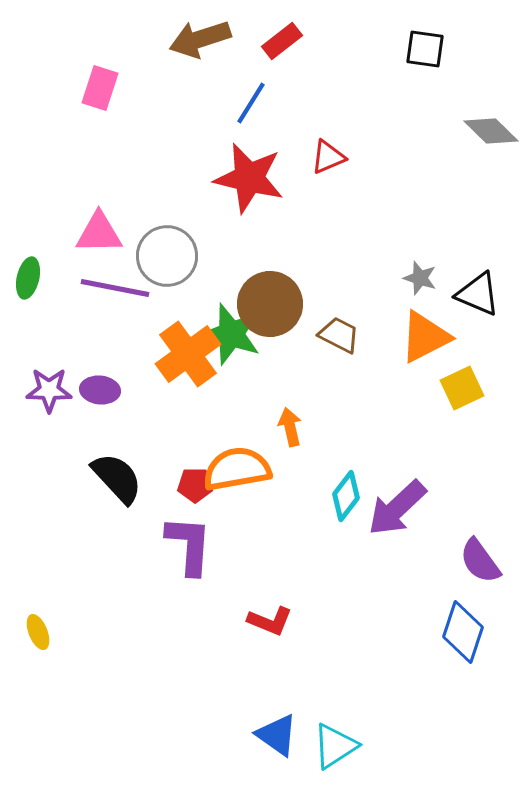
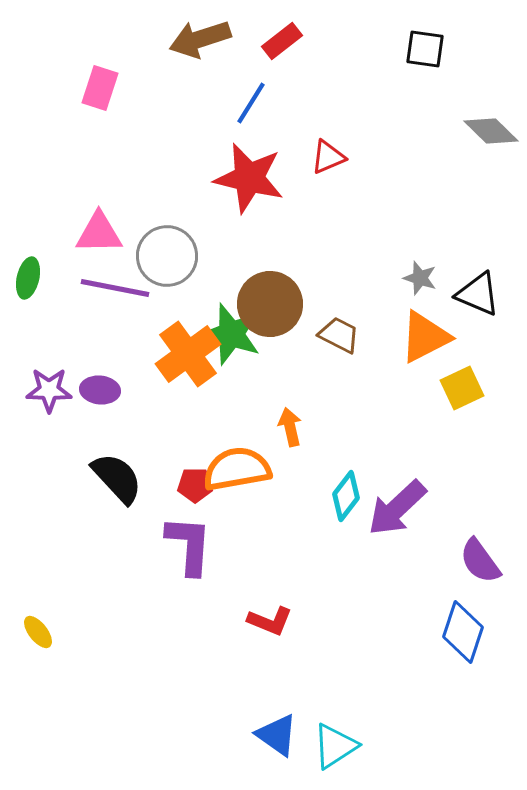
yellow ellipse: rotated 16 degrees counterclockwise
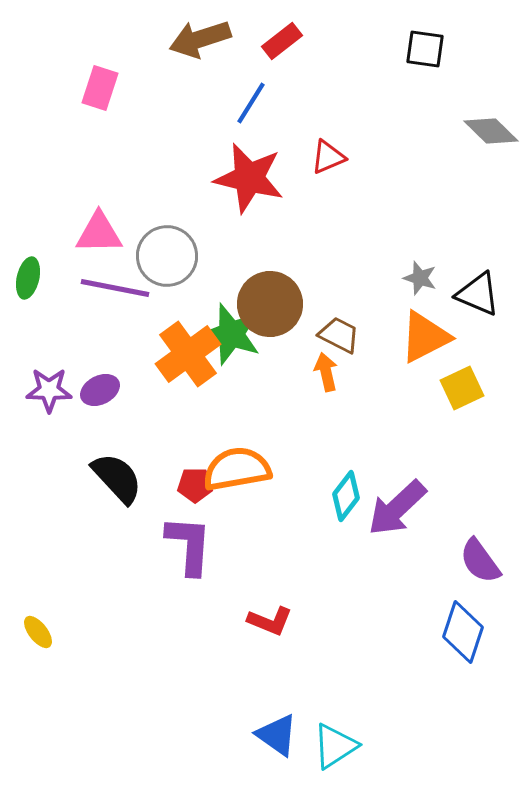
purple ellipse: rotated 33 degrees counterclockwise
orange arrow: moved 36 px right, 55 px up
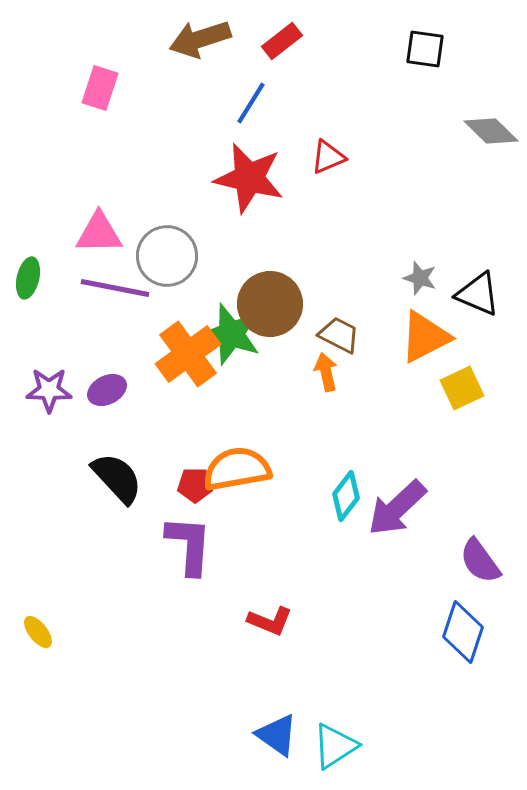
purple ellipse: moved 7 px right
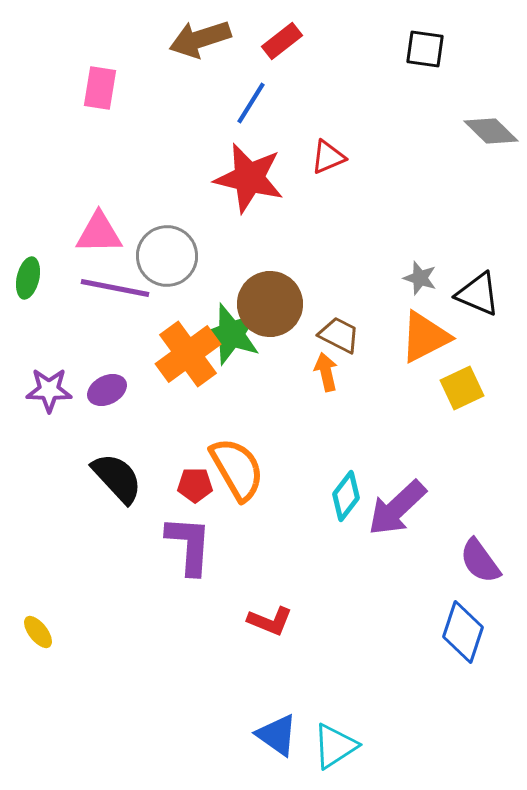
pink rectangle: rotated 9 degrees counterclockwise
orange semicircle: rotated 70 degrees clockwise
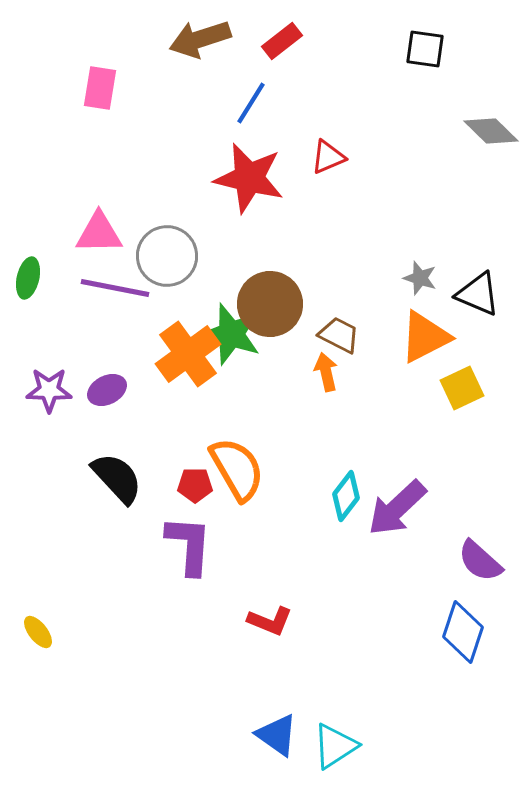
purple semicircle: rotated 12 degrees counterclockwise
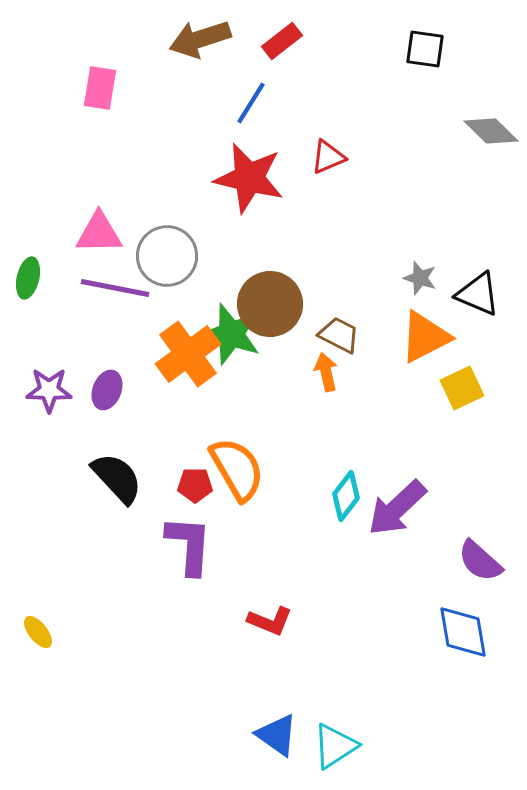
purple ellipse: rotated 42 degrees counterclockwise
blue diamond: rotated 28 degrees counterclockwise
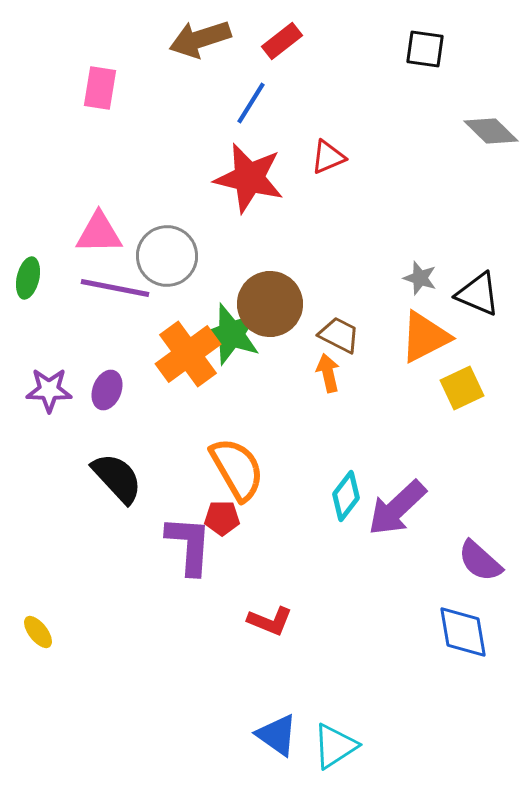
orange arrow: moved 2 px right, 1 px down
red pentagon: moved 27 px right, 33 px down
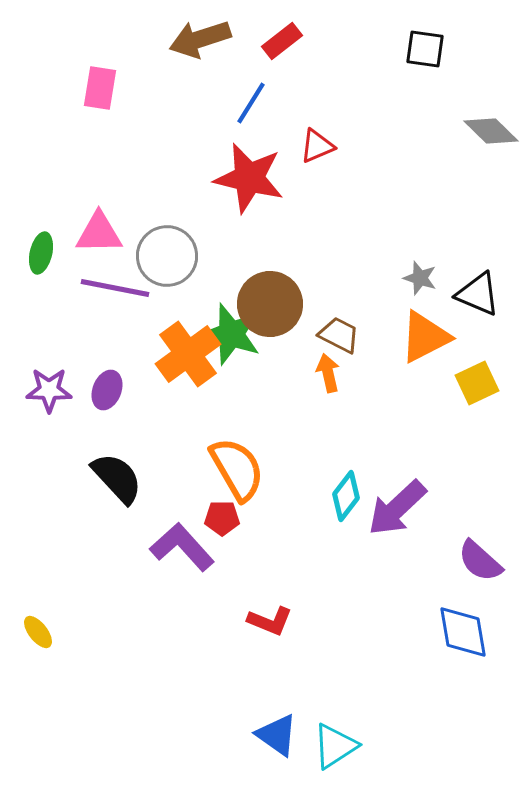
red triangle: moved 11 px left, 11 px up
green ellipse: moved 13 px right, 25 px up
yellow square: moved 15 px right, 5 px up
purple L-shape: moved 7 px left, 2 px down; rotated 46 degrees counterclockwise
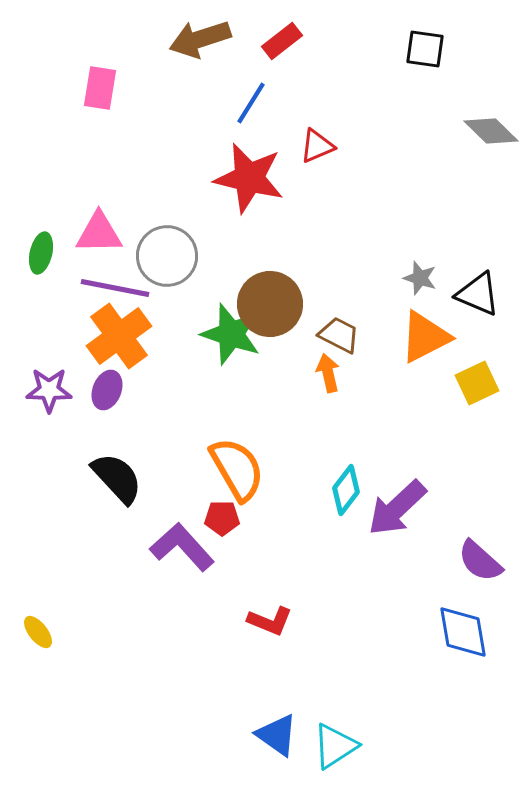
orange cross: moved 69 px left, 18 px up
cyan diamond: moved 6 px up
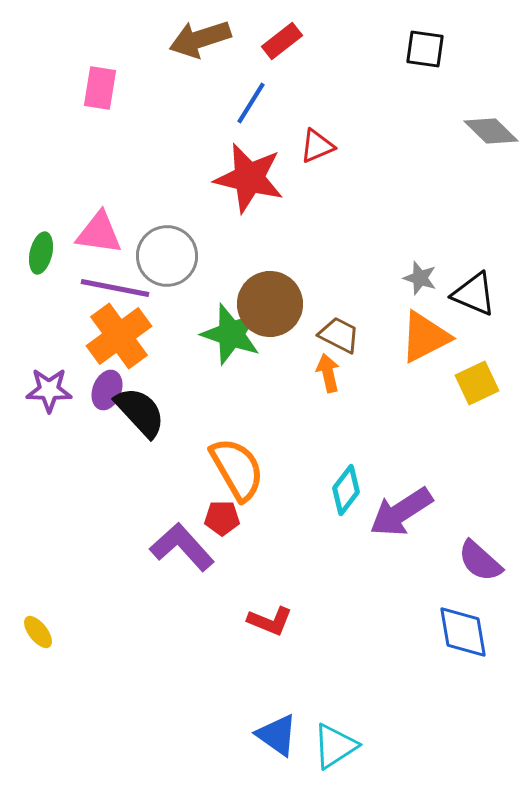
pink triangle: rotated 9 degrees clockwise
black triangle: moved 4 px left
black semicircle: moved 23 px right, 66 px up
purple arrow: moved 4 px right, 4 px down; rotated 10 degrees clockwise
